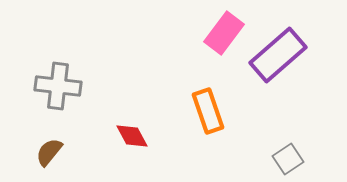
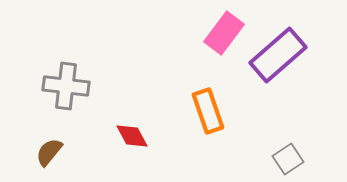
gray cross: moved 8 px right
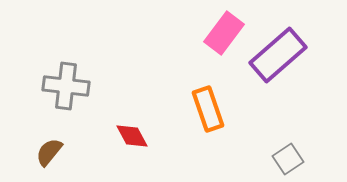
orange rectangle: moved 2 px up
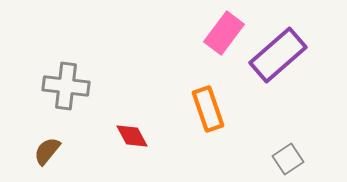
brown semicircle: moved 2 px left, 1 px up
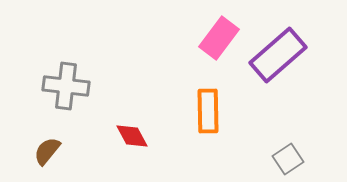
pink rectangle: moved 5 px left, 5 px down
orange rectangle: moved 2 px down; rotated 18 degrees clockwise
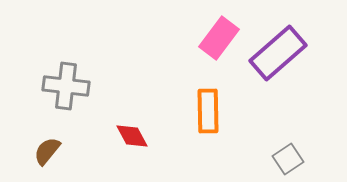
purple rectangle: moved 2 px up
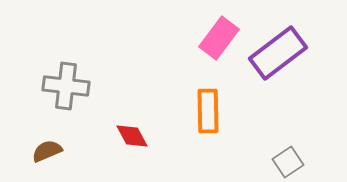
purple rectangle: rotated 4 degrees clockwise
brown semicircle: rotated 28 degrees clockwise
gray square: moved 3 px down
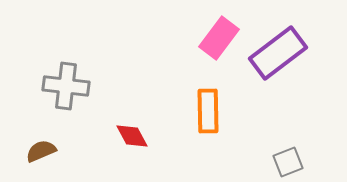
brown semicircle: moved 6 px left
gray square: rotated 12 degrees clockwise
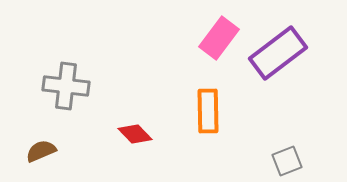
red diamond: moved 3 px right, 2 px up; rotated 16 degrees counterclockwise
gray square: moved 1 px left, 1 px up
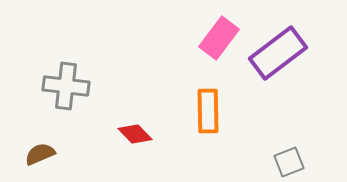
brown semicircle: moved 1 px left, 3 px down
gray square: moved 2 px right, 1 px down
